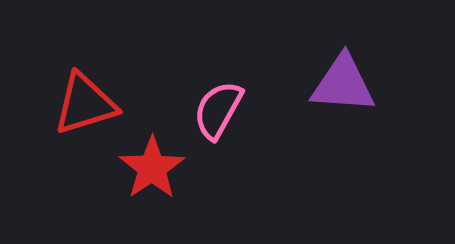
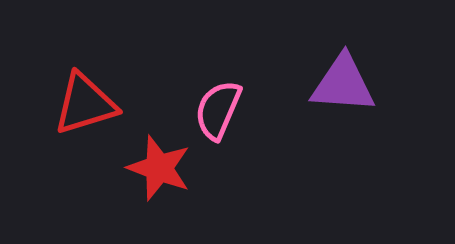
pink semicircle: rotated 6 degrees counterclockwise
red star: moved 7 px right; rotated 18 degrees counterclockwise
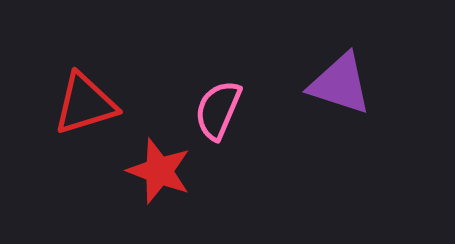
purple triangle: moved 3 px left; rotated 14 degrees clockwise
red star: moved 3 px down
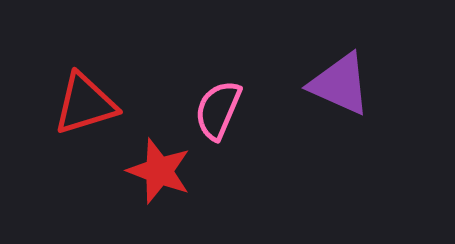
purple triangle: rotated 6 degrees clockwise
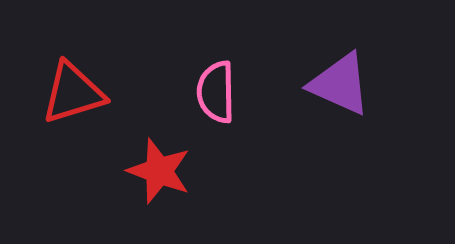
red triangle: moved 12 px left, 11 px up
pink semicircle: moved 2 px left, 18 px up; rotated 24 degrees counterclockwise
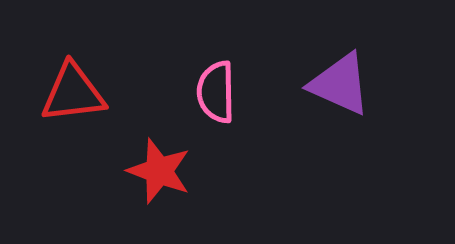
red triangle: rotated 10 degrees clockwise
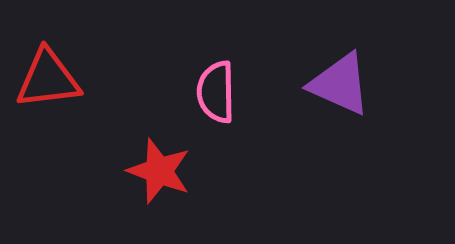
red triangle: moved 25 px left, 14 px up
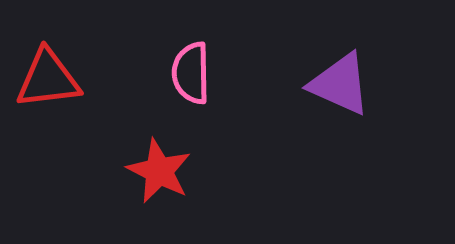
pink semicircle: moved 25 px left, 19 px up
red star: rotated 6 degrees clockwise
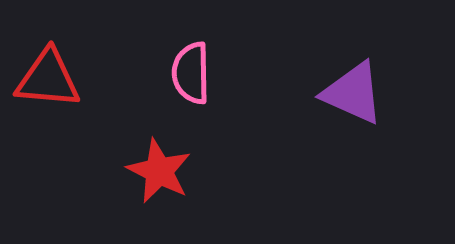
red triangle: rotated 12 degrees clockwise
purple triangle: moved 13 px right, 9 px down
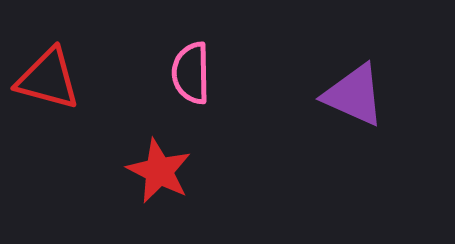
red triangle: rotated 10 degrees clockwise
purple triangle: moved 1 px right, 2 px down
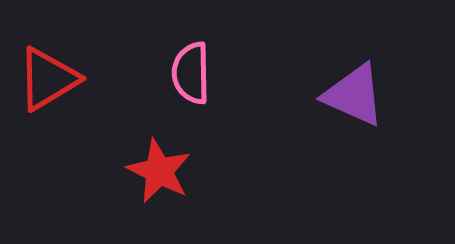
red triangle: rotated 46 degrees counterclockwise
